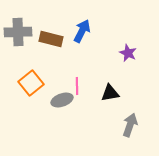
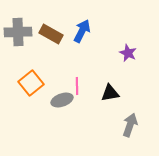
brown rectangle: moved 5 px up; rotated 15 degrees clockwise
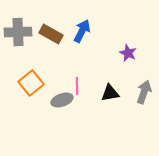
gray arrow: moved 14 px right, 33 px up
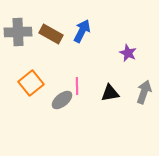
gray ellipse: rotated 20 degrees counterclockwise
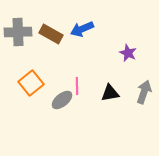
blue arrow: moved 2 px up; rotated 140 degrees counterclockwise
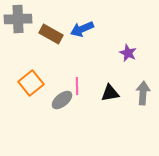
gray cross: moved 13 px up
gray arrow: moved 1 px left, 1 px down; rotated 15 degrees counterclockwise
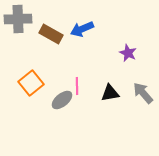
gray arrow: rotated 45 degrees counterclockwise
